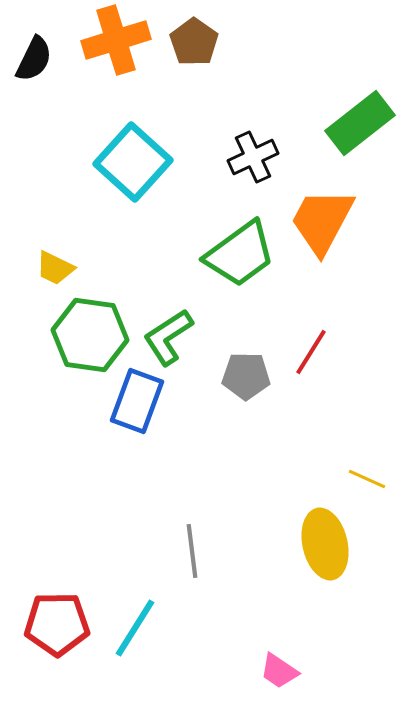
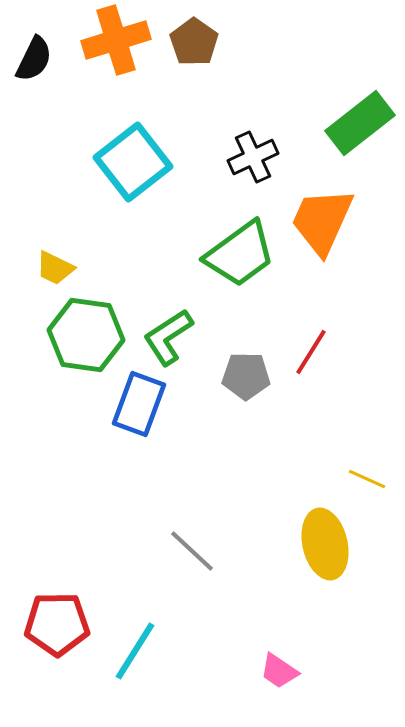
cyan square: rotated 10 degrees clockwise
orange trapezoid: rotated 4 degrees counterclockwise
green hexagon: moved 4 px left
blue rectangle: moved 2 px right, 3 px down
gray line: rotated 40 degrees counterclockwise
cyan line: moved 23 px down
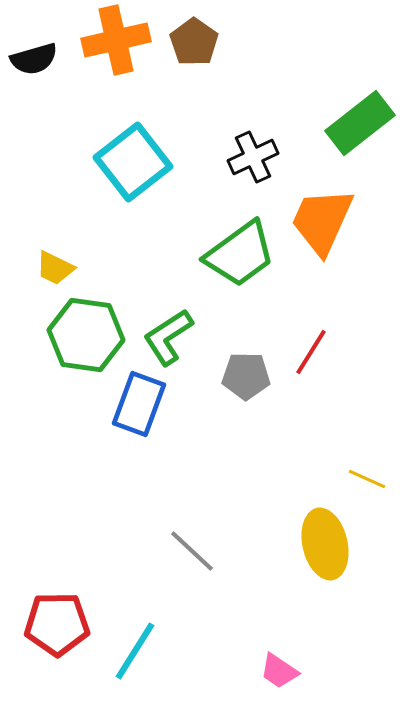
orange cross: rotated 4 degrees clockwise
black semicircle: rotated 48 degrees clockwise
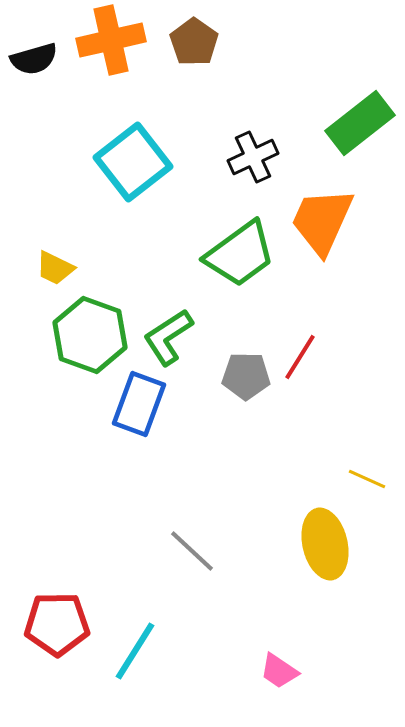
orange cross: moved 5 px left
green hexagon: moved 4 px right; rotated 12 degrees clockwise
red line: moved 11 px left, 5 px down
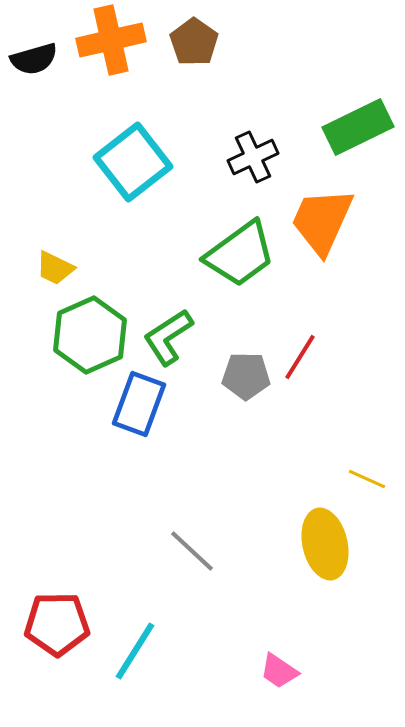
green rectangle: moved 2 px left, 4 px down; rotated 12 degrees clockwise
green hexagon: rotated 16 degrees clockwise
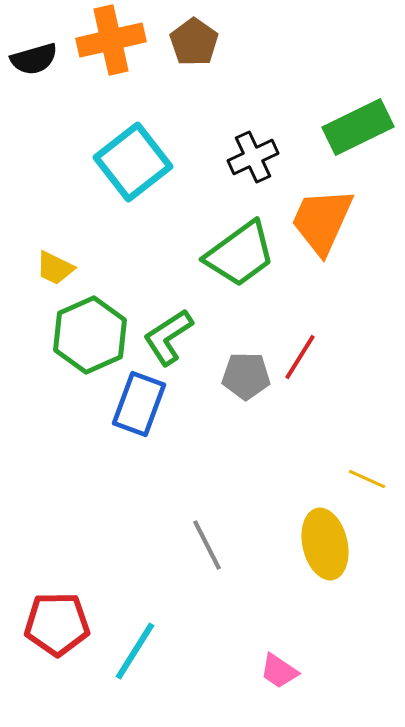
gray line: moved 15 px right, 6 px up; rotated 20 degrees clockwise
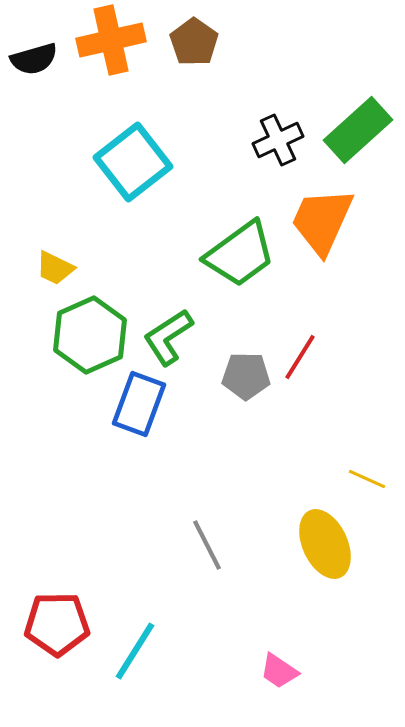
green rectangle: moved 3 px down; rotated 16 degrees counterclockwise
black cross: moved 25 px right, 17 px up
yellow ellipse: rotated 12 degrees counterclockwise
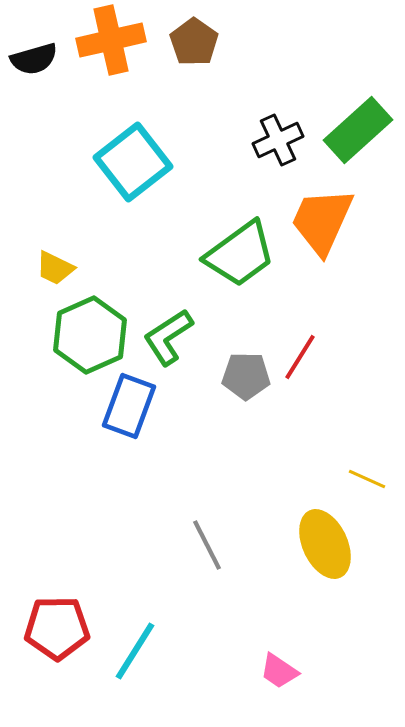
blue rectangle: moved 10 px left, 2 px down
red pentagon: moved 4 px down
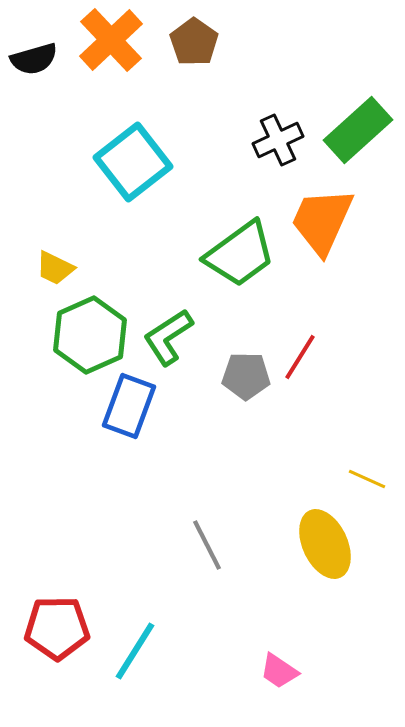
orange cross: rotated 30 degrees counterclockwise
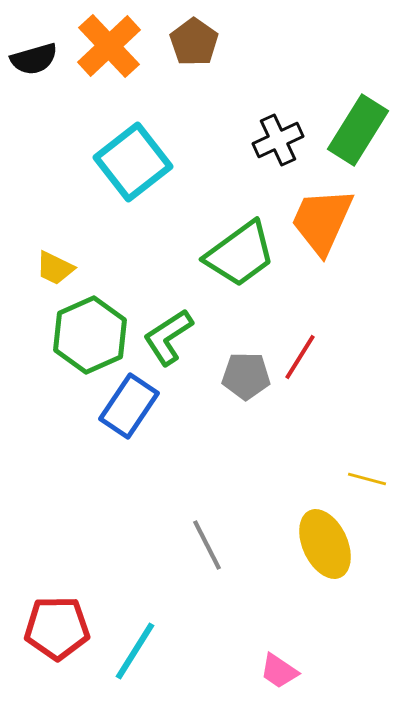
orange cross: moved 2 px left, 6 px down
green rectangle: rotated 16 degrees counterclockwise
blue rectangle: rotated 14 degrees clockwise
yellow line: rotated 9 degrees counterclockwise
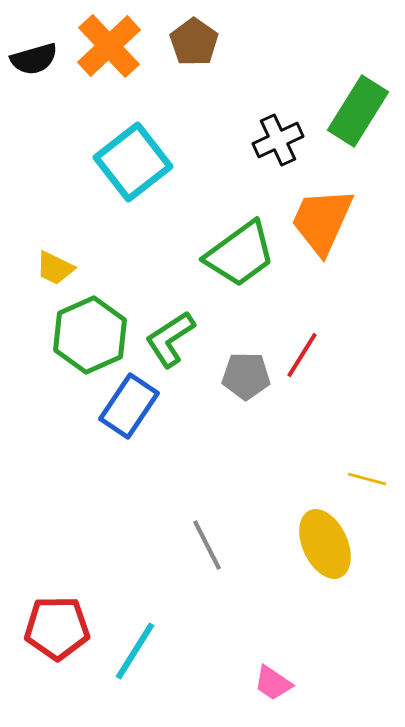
green rectangle: moved 19 px up
green L-shape: moved 2 px right, 2 px down
red line: moved 2 px right, 2 px up
pink trapezoid: moved 6 px left, 12 px down
